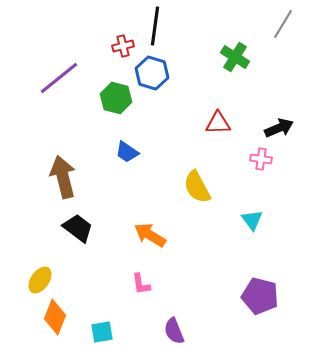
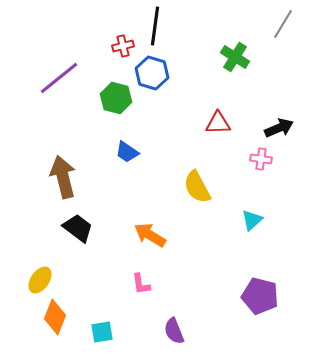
cyan triangle: rotated 25 degrees clockwise
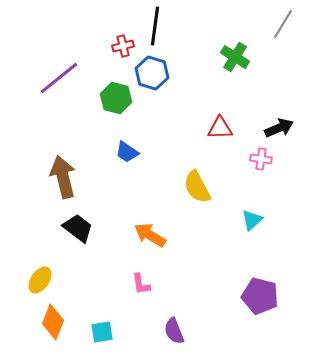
red triangle: moved 2 px right, 5 px down
orange diamond: moved 2 px left, 5 px down
